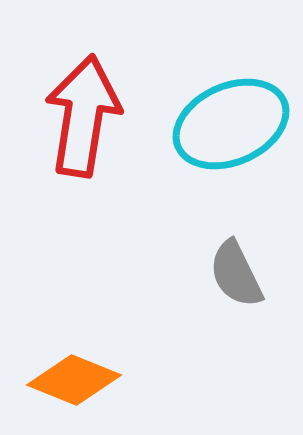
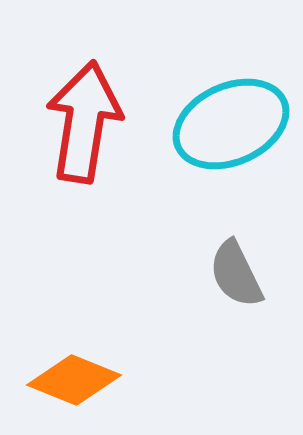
red arrow: moved 1 px right, 6 px down
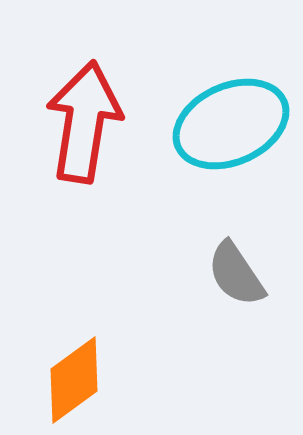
gray semicircle: rotated 8 degrees counterclockwise
orange diamond: rotated 58 degrees counterclockwise
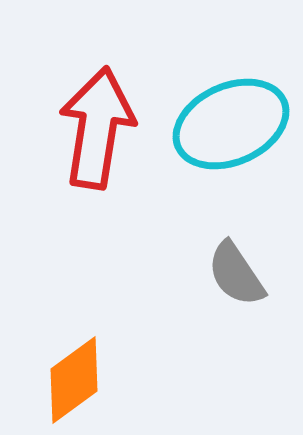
red arrow: moved 13 px right, 6 px down
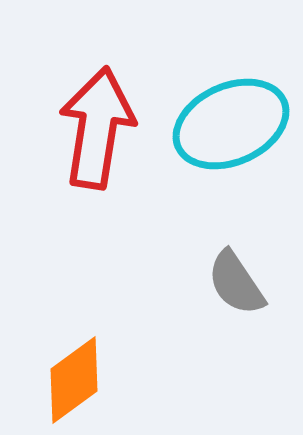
gray semicircle: moved 9 px down
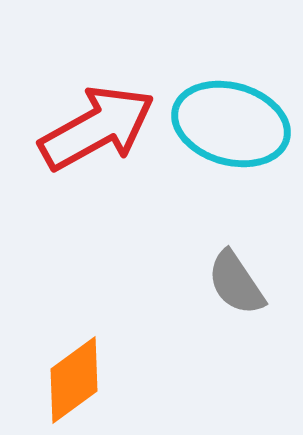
cyan ellipse: rotated 40 degrees clockwise
red arrow: rotated 52 degrees clockwise
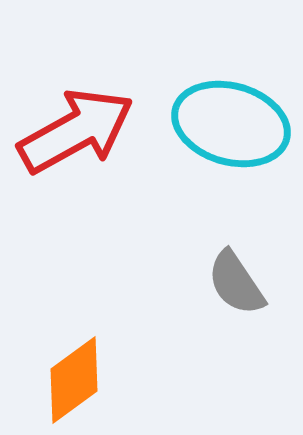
red arrow: moved 21 px left, 3 px down
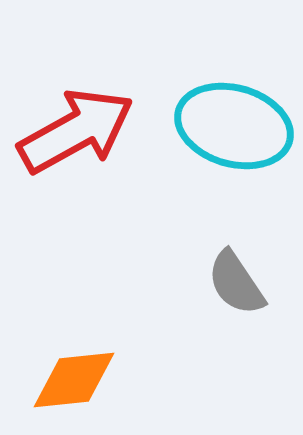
cyan ellipse: moved 3 px right, 2 px down
orange diamond: rotated 30 degrees clockwise
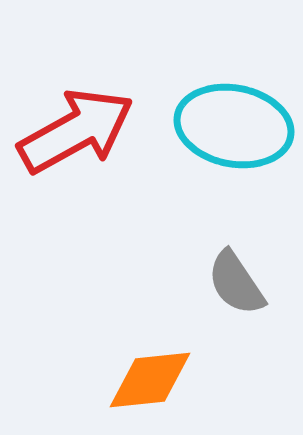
cyan ellipse: rotated 5 degrees counterclockwise
orange diamond: moved 76 px right
